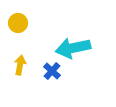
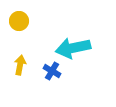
yellow circle: moved 1 px right, 2 px up
blue cross: rotated 12 degrees counterclockwise
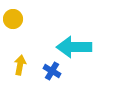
yellow circle: moved 6 px left, 2 px up
cyan arrow: moved 1 px right, 1 px up; rotated 12 degrees clockwise
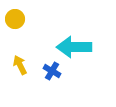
yellow circle: moved 2 px right
yellow arrow: rotated 36 degrees counterclockwise
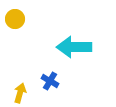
yellow arrow: moved 28 px down; rotated 42 degrees clockwise
blue cross: moved 2 px left, 10 px down
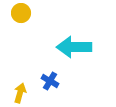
yellow circle: moved 6 px right, 6 px up
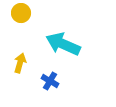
cyan arrow: moved 11 px left, 3 px up; rotated 24 degrees clockwise
yellow arrow: moved 30 px up
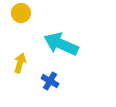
cyan arrow: moved 2 px left
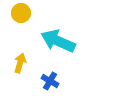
cyan arrow: moved 3 px left, 3 px up
